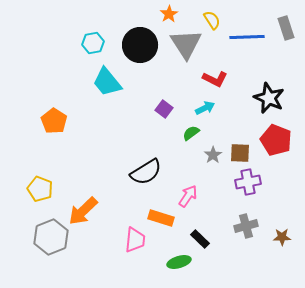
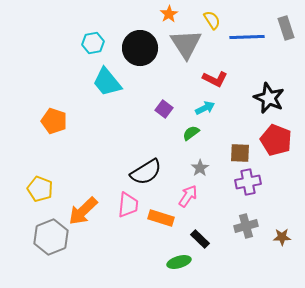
black circle: moved 3 px down
orange pentagon: rotated 15 degrees counterclockwise
gray star: moved 13 px left, 13 px down
pink trapezoid: moved 7 px left, 35 px up
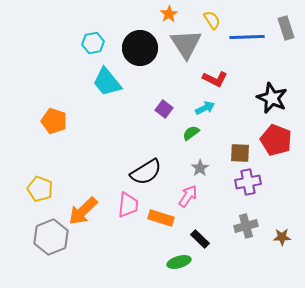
black star: moved 3 px right
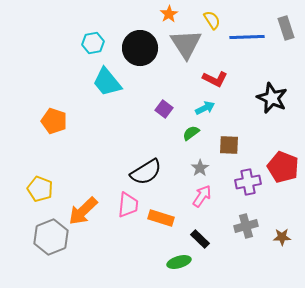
red pentagon: moved 7 px right, 27 px down
brown square: moved 11 px left, 8 px up
pink arrow: moved 14 px right
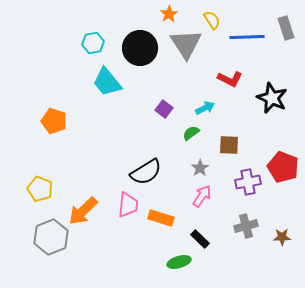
red L-shape: moved 15 px right
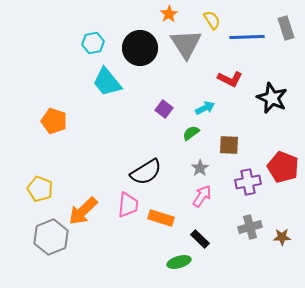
gray cross: moved 4 px right, 1 px down
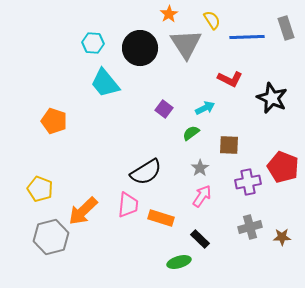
cyan hexagon: rotated 15 degrees clockwise
cyan trapezoid: moved 2 px left, 1 px down
gray hexagon: rotated 8 degrees clockwise
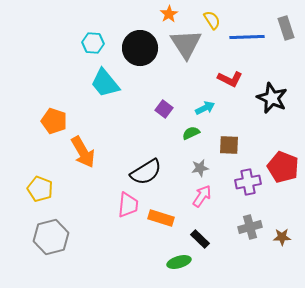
green semicircle: rotated 12 degrees clockwise
gray star: rotated 24 degrees clockwise
orange arrow: moved 59 px up; rotated 76 degrees counterclockwise
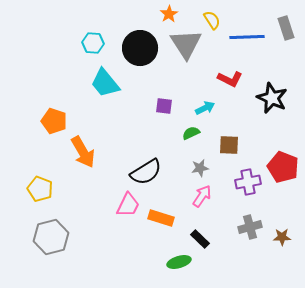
purple square: moved 3 px up; rotated 30 degrees counterclockwise
pink trapezoid: rotated 20 degrees clockwise
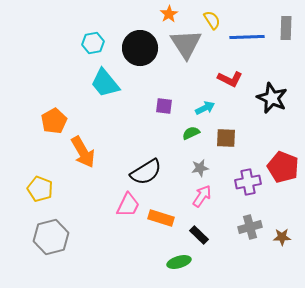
gray rectangle: rotated 20 degrees clockwise
cyan hexagon: rotated 15 degrees counterclockwise
orange pentagon: rotated 25 degrees clockwise
brown square: moved 3 px left, 7 px up
black rectangle: moved 1 px left, 4 px up
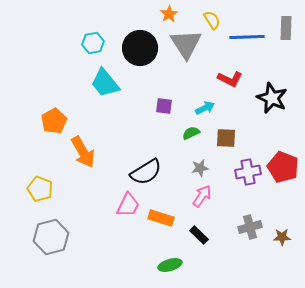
purple cross: moved 10 px up
green ellipse: moved 9 px left, 3 px down
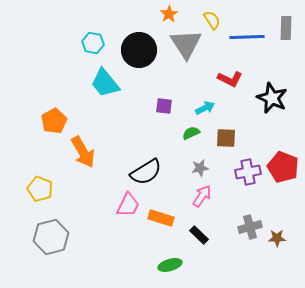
cyan hexagon: rotated 20 degrees clockwise
black circle: moved 1 px left, 2 px down
brown star: moved 5 px left, 1 px down
